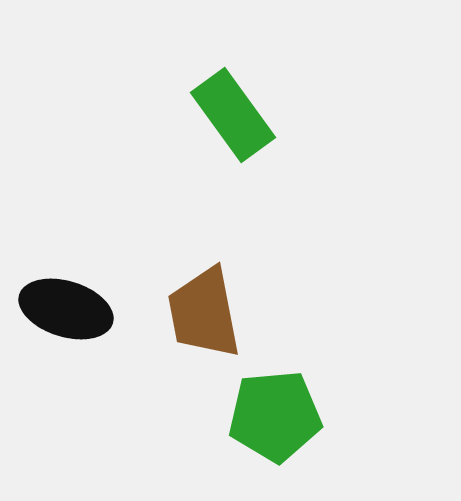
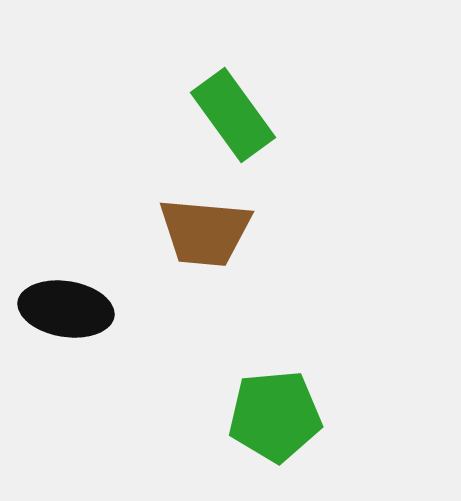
black ellipse: rotated 8 degrees counterclockwise
brown trapezoid: moved 1 px right, 81 px up; rotated 74 degrees counterclockwise
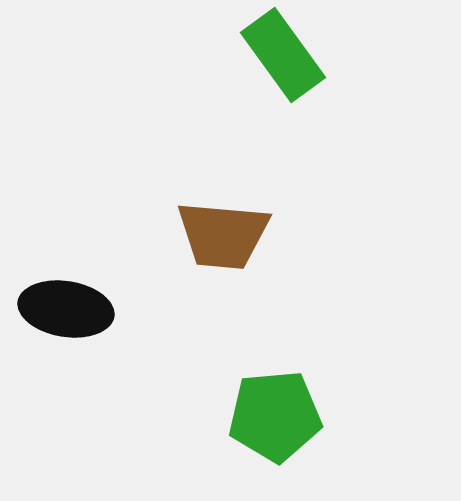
green rectangle: moved 50 px right, 60 px up
brown trapezoid: moved 18 px right, 3 px down
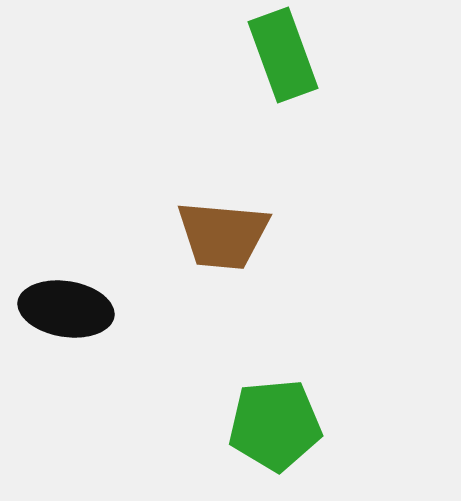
green rectangle: rotated 16 degrees clockwise
green pentagon: moved 9 px down
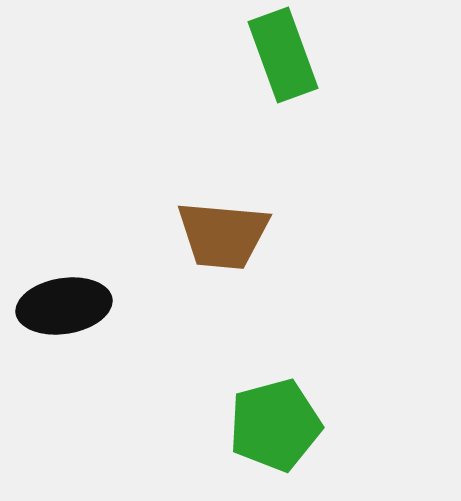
black ellipse: moved 2 px left, 3 px up; rotated 18 degrees counterclockwise
green pentagon: rotated 10 degrees counterclockwise
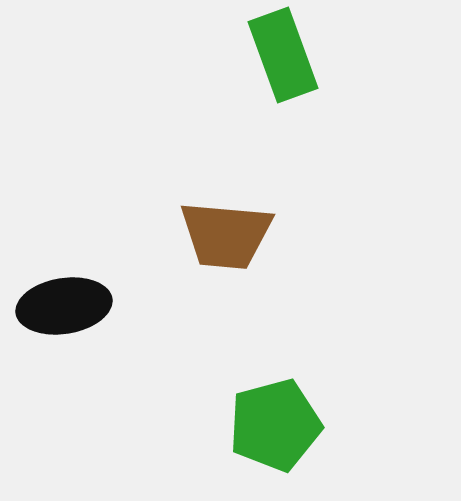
brown trapezoid: moved 3 px right
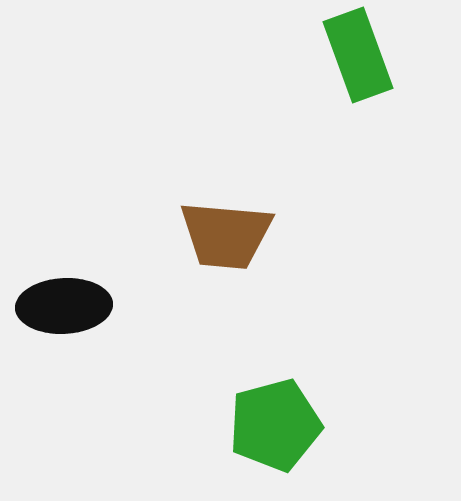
green rectangle: moved 75 px right
black ellipse: rotated 6 degrees clockwise
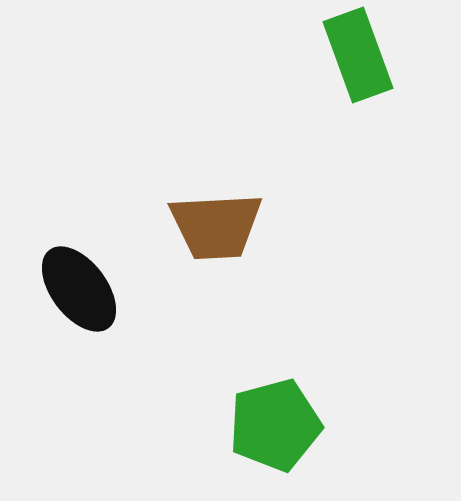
brown trapezoid: moved 10 px left, 9 px up; rotated 8 degrees counterclockwise
black ellipse: moved 15 px right, 17 px up; rotated 56 degrees clockwise
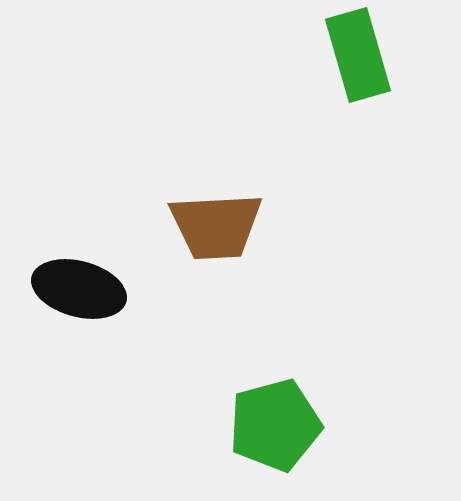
green rectangle: rotated 4 degrees clockwise
black ellipse: rotated 38 degrees counterclockwise
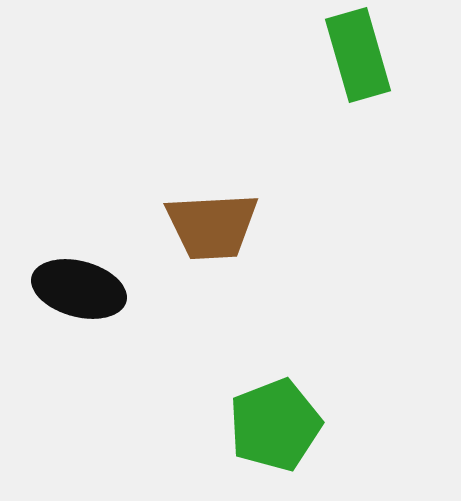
brown trapezoid: moved 4 px left
green pentagon: rotated 6 degrees counterclockwise
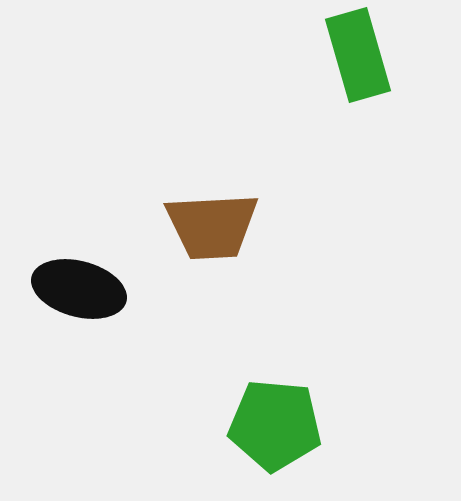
green pentagon: rotated 26 degrees clockwise
